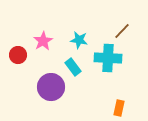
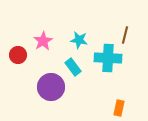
brown line: moved 3 px right, 4 px down; rotated 30 degrees counterclockwise
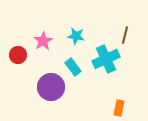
cyan star: moved 3 px left, 4 px up
cyan cross: moved 2 px left, 1 px down; rotated 28 degrees counterclockwise
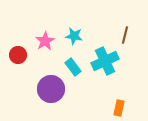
cyan star: moved 2 px left
pink star: moved 2 px right
cyan cross: moved 1 px left, 2 px down
purple circle: moved 2 px down
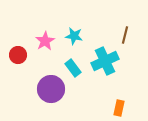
cyan rectangle: moved 1 px down
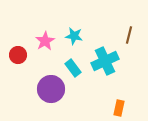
brown line: moved 4 px right
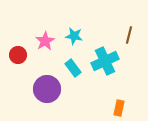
purple circle: moved 4 px left
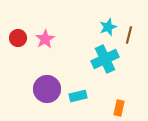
cyan star: moved 34 px right, 9 px up; rotated 30 degrees counterclockwise
pink star: moved 2 px up
red circle: moved 17 px up
cyan cross: moved 2 px up
cyan rectangle: moved 5 px right, 28 px down; rotated 66 degrees counterclockwise
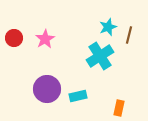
red circle: moved 4 px left
cyan cross: moved 5 px left, 3 px up; rotated 8 degrees counterclockwise
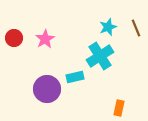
brown line: moved 7 px right, 7 px up; rotated 36 degrees counterclockwise
cyan rectangle: moved 3 px left, 19 px up
